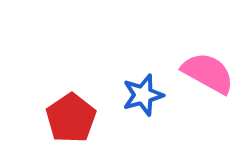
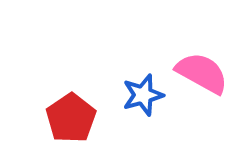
pink semicircle: moved 6 px left
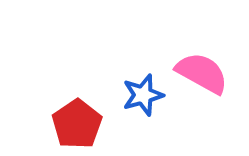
red pentagon: moved 6 px right, 6 px down
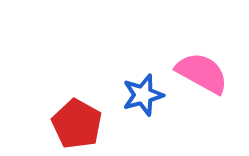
red pentagon: rotated 9 degrees counterclockwise
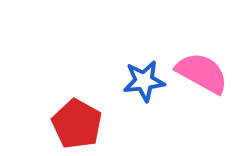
blue star: moved 1 px right, 14 px up; rotated 9 degrees clockwise
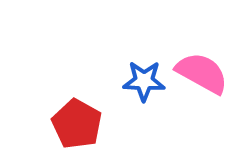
blue star: rotated 9 degrees clockwise
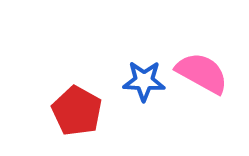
red pentagon: moved 13 px up
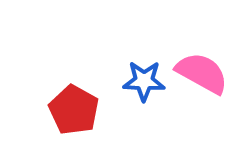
red pentagon: moved 3 px left, 1 px up
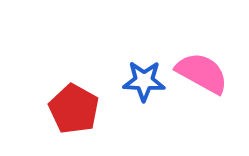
red pentagon: moved 1 px up
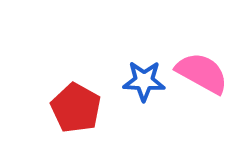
red pentagon: moved 2 px right, 1 px up
